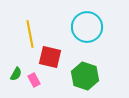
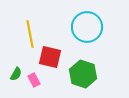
green hexagon: moved 2 px left, 2 px up
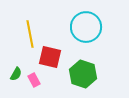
cyan circle: moved 1 px left
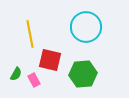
red square: moved 3 px down
green hexagon: rotated 24 degrees counterclockwise
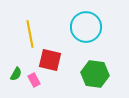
green hexagon: moved 12 px right; rotated 12 degrees clockwise
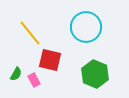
yellow line: moved 1 px up; rotated 28 degrees counterclockwise
green hexagon: rotated 16 degrees clockwise
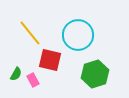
cyan circle: moved 8 px left, 8 px down
green hexagon: rotated 20 degrees clockwise
pink rectangle: moved 1 px left
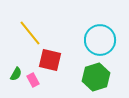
cyan circle: moved 22 px right, 5 px down
green hexagon: moved 1 px right, 3 px down
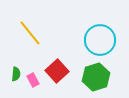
red square: moved 7 px right, 11 px down; rotated 35 degrees clockwise
green semicircle: rotated 24 degrees counterclockwise
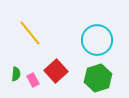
cyan circle: moved 3 px left
red square: moved 1 px left
green hexagon: moved 2 px right, 1 px down
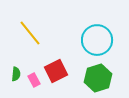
red square: rotated 15 degrees clockwise
pink rectangle: moved 1 px right
